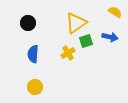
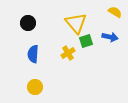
yellow triangle: rotated 35 degrees counterclockwise
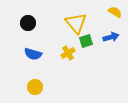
blue arrow: moved 1 px right; rotated 28 degrees counterclockwise
blue semicircle: rotated 78 degrees counterclockwise
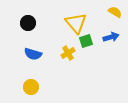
yellow circle: moved 4 px left
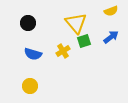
yellow semicircle: moved 4 px left, 1 px up; rotated 128 degrees clockwise
blue arrow: rotated 21 degrees counterclockwise
green square: moved 2 px left
yellow cross: moved 5 px left, 2 px up
yellow circle: moved 1 px left, 1 px up
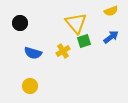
black circle: moved 8 px left
blue semicircle: moved 1 px up
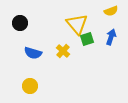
yellow triangle: moved 1 px right, 1 px down
blue arrow: rotated 35 degrees counterclockwise
green square: moved 3 px right, 2 px up
yellow cross: rotated 16 degrees counterclockwise
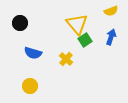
green square: moved 2 px left, 1 px down; rotated 16 degrees counterclockwise
yellow cross: moved 3 px right, 8 px down
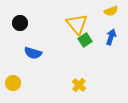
yellow cross: moved 13 px right, 26 px down
yellow circle: moved 17 px left, 3 px up
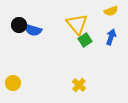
black circle: moved 1 px left, 2 px down
blue semicircle: moved 23 px up
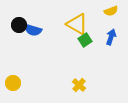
yellow triangle: rotated 20 degrees counterclockwise
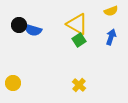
green square: moved 6 px left
